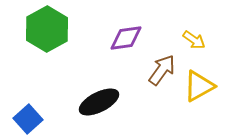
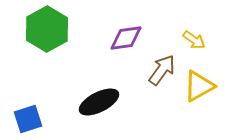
blue square: rotated 24 degrees clockwise
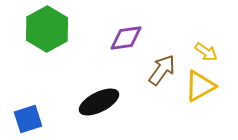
yellow arrow: moved 12 px right, 12 px down
yellow triangle: moved 1 px right
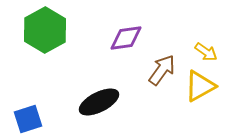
green hexagon: moved 2 px left, 1 px down
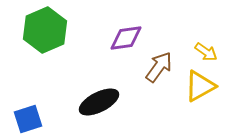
green hexagon: rotated 6 degrees clockwise
brown arrow: moved 3 px left, 3 px up
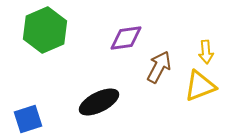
yellow arrow: rotated 50 degrees clockwise
brown arrow: rotated 8 degrees counterclockwise
yellow triangle: rotated 8 degrees clockwise
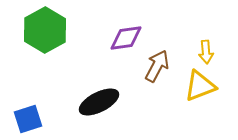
green hexagon: rotated 6 degrees counterclockwise
brown arrow: moved 2 px left, 1 px up
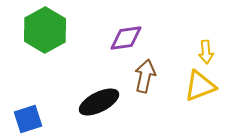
brown arrow: moved 12 px left, 10 px down; rotated 16 degrees counterclockwise
